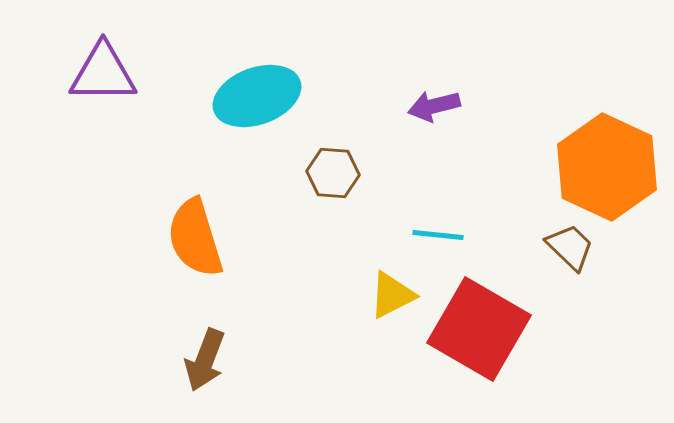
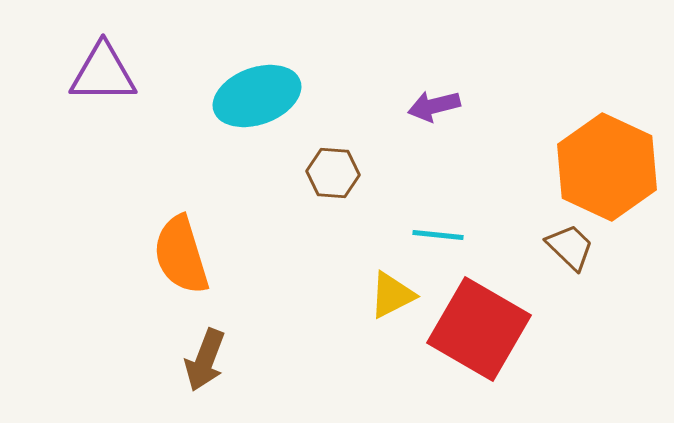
orange semicircle: moved 14 px left, 17 px down
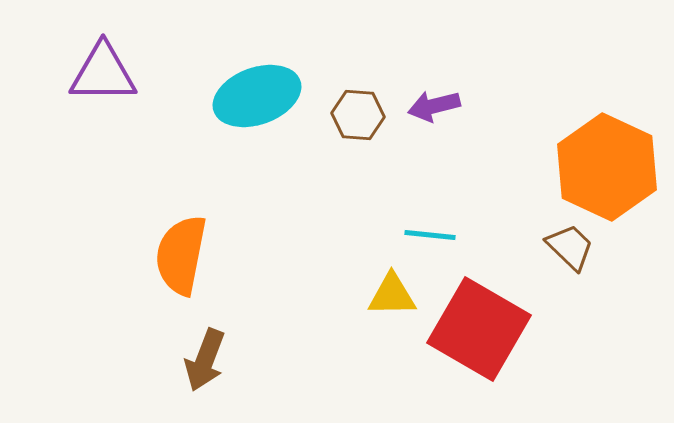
brown hexagon: moved 25 px right, 58 px up
cyan line: moved 8 px left
orange semicircle: rotated 28 degrees clockwise
yellow triangle: rotated 26 degrees clockwise
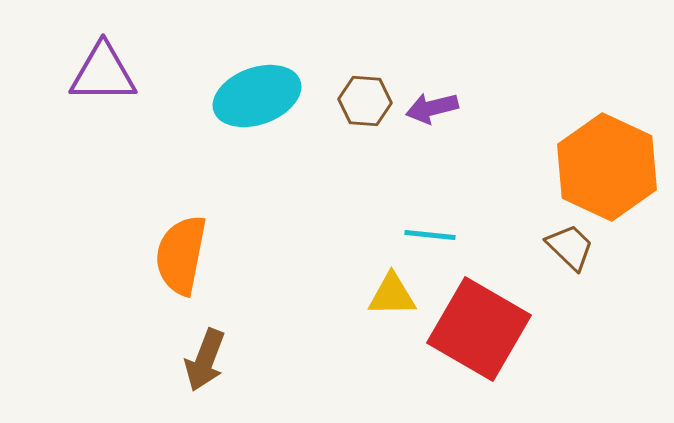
purple arrow: moved 2 px left, 2 px down
brown hexagon: moved 7 px right, 14 px up
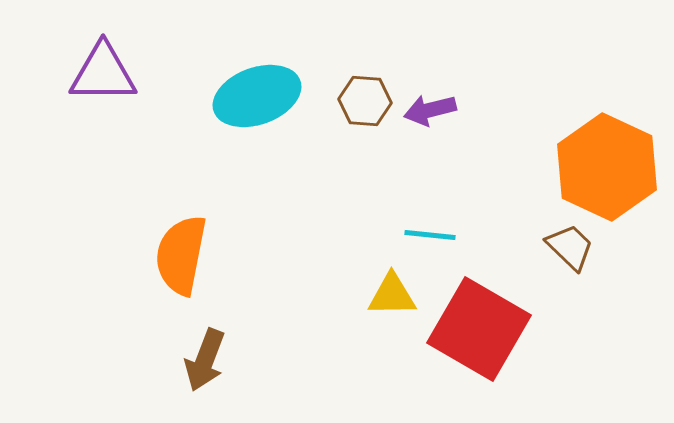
purple arrow: moved 2 px left, 2 px down
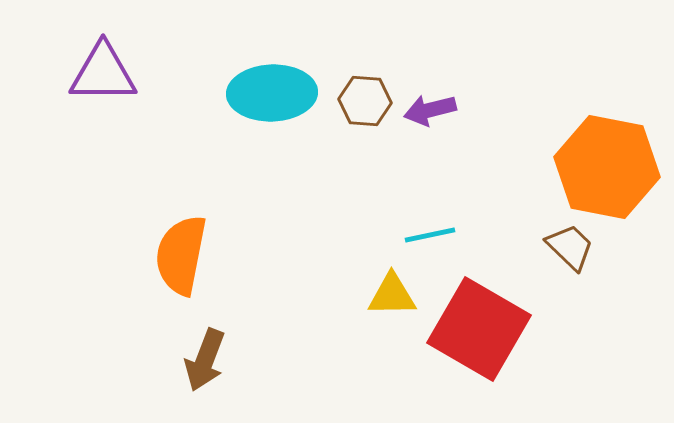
cyan ellipse: moved 15 px right, 3 px up; rotated 18 degrees clockwise
orange hexagon: rotated 14 degrees counterclockwise
cyan line: rotated 18 degrees counterclockwise
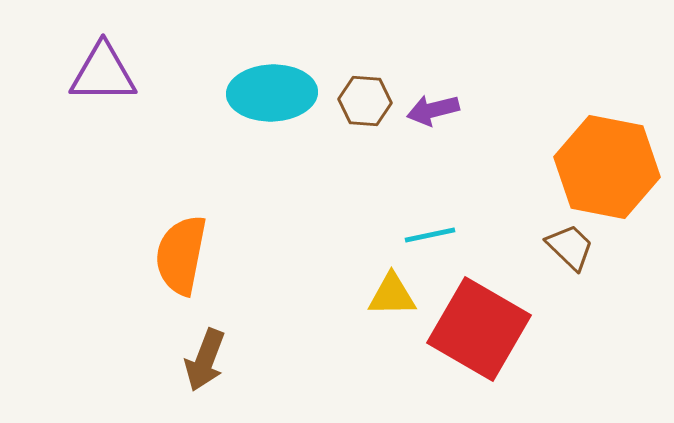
purple arrow: moved 3 px right
